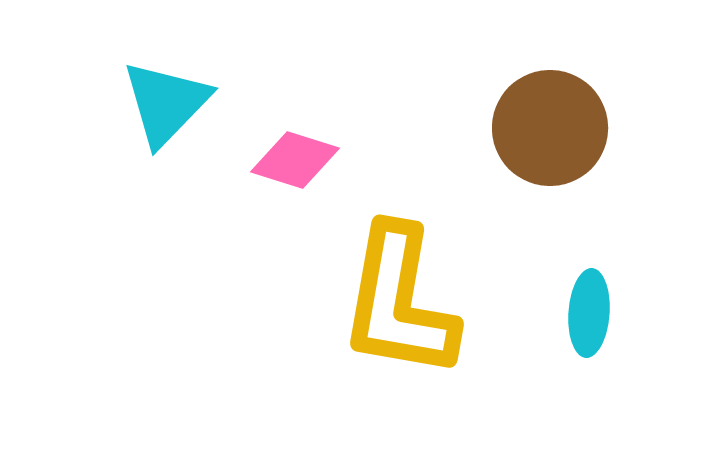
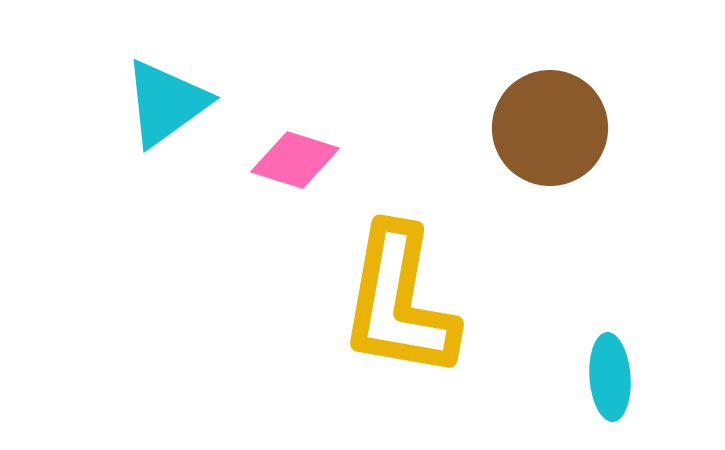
cyan triangle: rotated 10 degrees clockwise
cyan ellipse: moved 21 px right, 64 px down; rotated 8 degrees counterclockwise
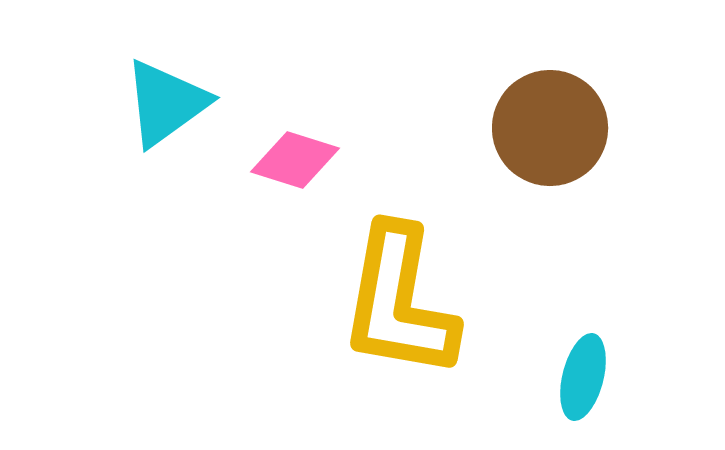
cyan ellipse: moved 27 px left; rotated 18 degrees clockwise
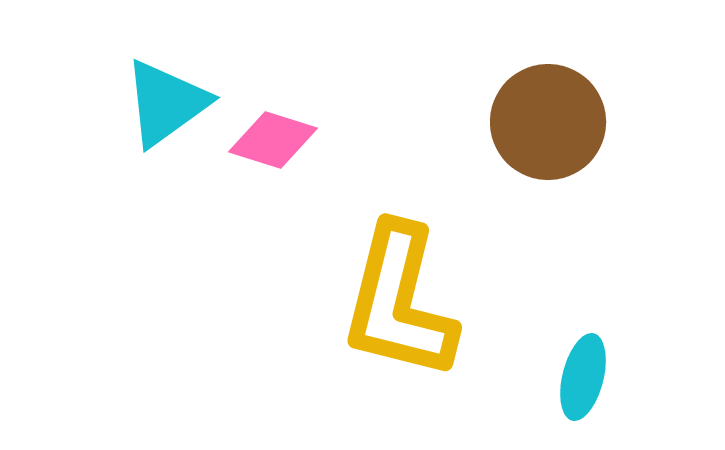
brown circle: moved 2 px left, 6 px up
pink diamond: moved 22 px left, 20 px up
yellow L-shape: rotated 4 degrees clockwise
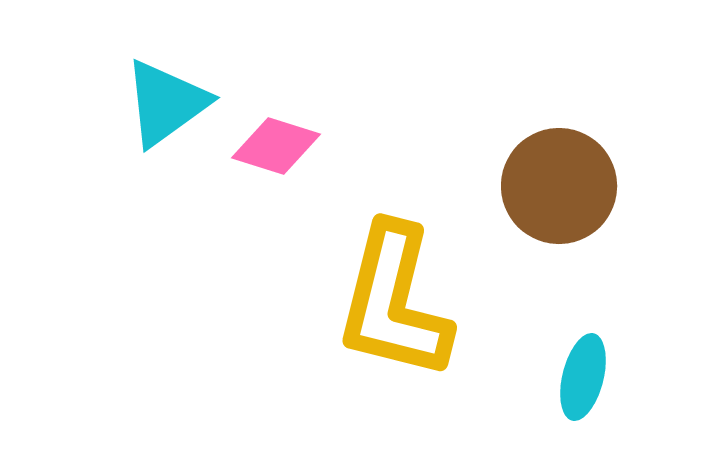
brown circle: moved 11 px right, 64 px down
pink diamond: moved 3 px right, 6 px down
yellow L-shape: moved 5 px left
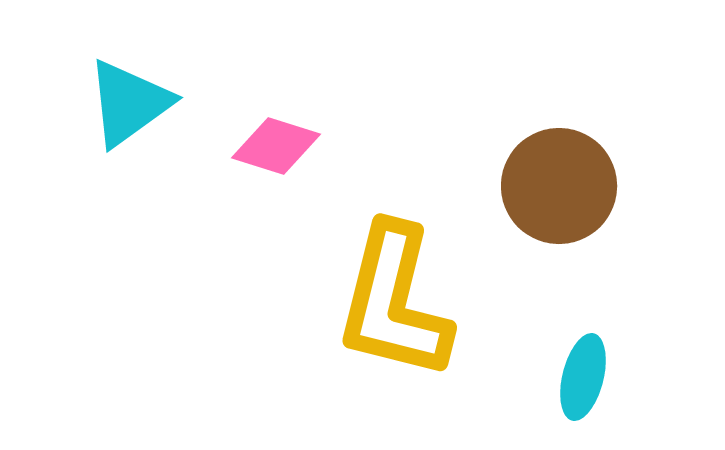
cyan triangle: moved 37 px left
